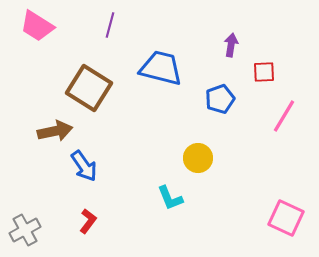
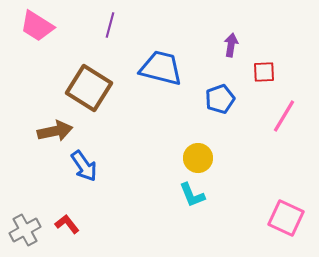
cyan L-shape: moved 22 px right, 3 px up
red L-shape: moved 21 px left, 3 px down; rotated 75 degrees counterclockwise
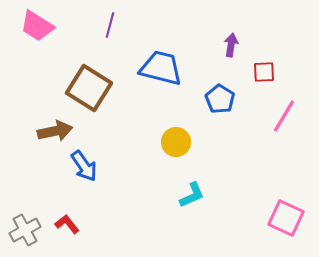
blue pentagon: rotated 20 degrees counterclockwise
yellow circle: moved 22 px left, 16 px up
cyan L-shape: rotated 92 degrees counterclockwise
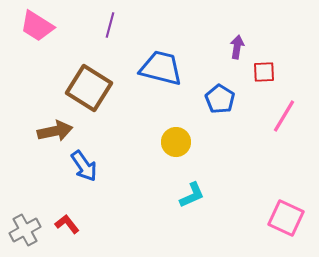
purple arrow: moved 6 px right, 2 px down
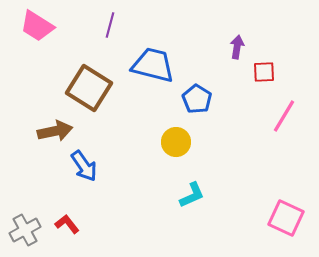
blue trapezoid: moved 8 px left, 3 px up
blue pentagon: moved 23 px left
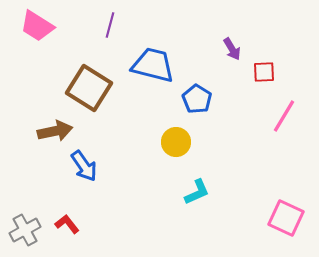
purple arrow: moved 5 px left, 2 px down; rotated 140 degrees clockwise
cyan L-shape: moved 5 px right, 3 px up
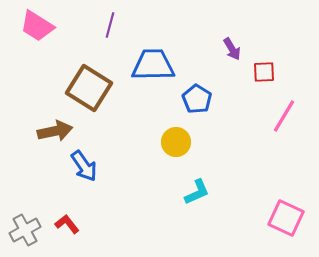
blue trapezoid: rotated 15 degrees counterclockwise
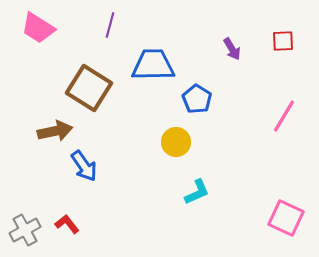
pink trapezoid: moved 1 px right, 2 px down
red square: moved 19 px right, 31 px up
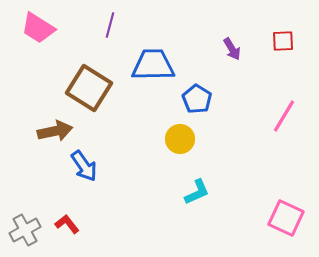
yellow circle: moved 4 px right, 3 px up
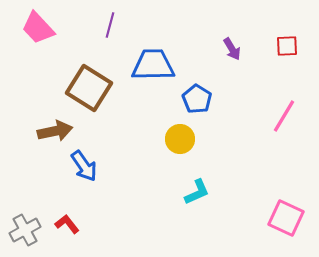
pink trapezoid: rotated 15 degrees clockwise
red square: moved 4 px right, 5 px down
